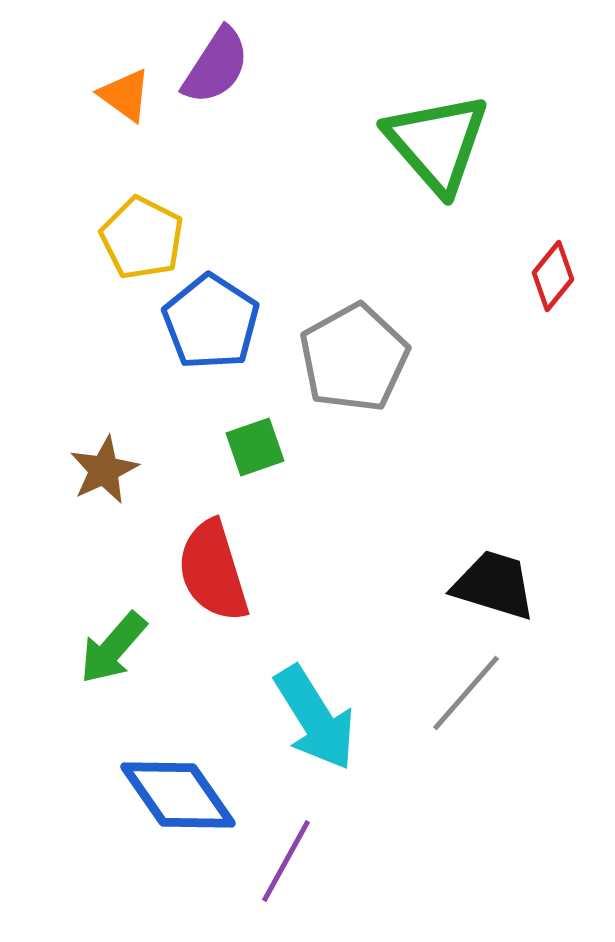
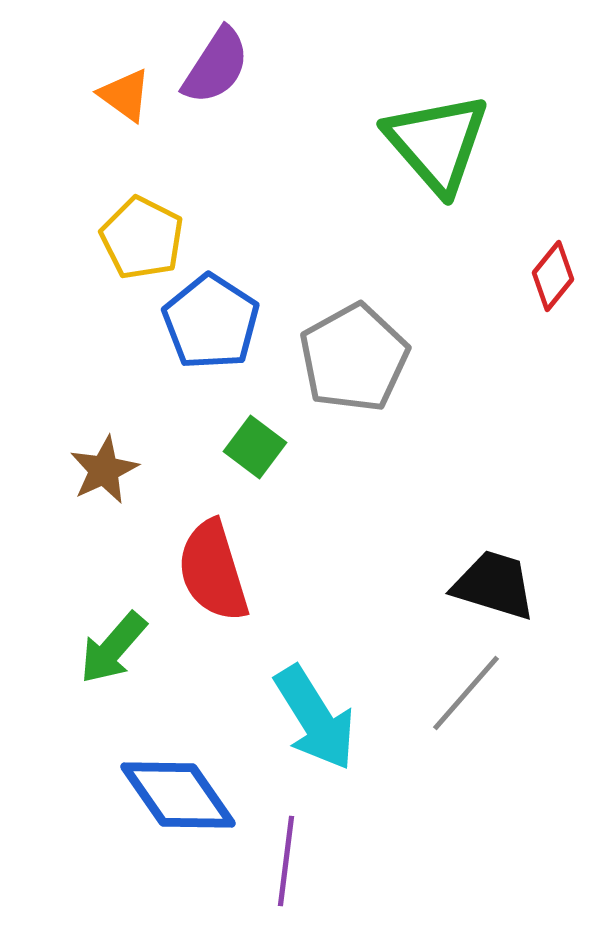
green square: rotated 34 degrees counterclockwise
purple line: rotated 22 degrees counterclockwise
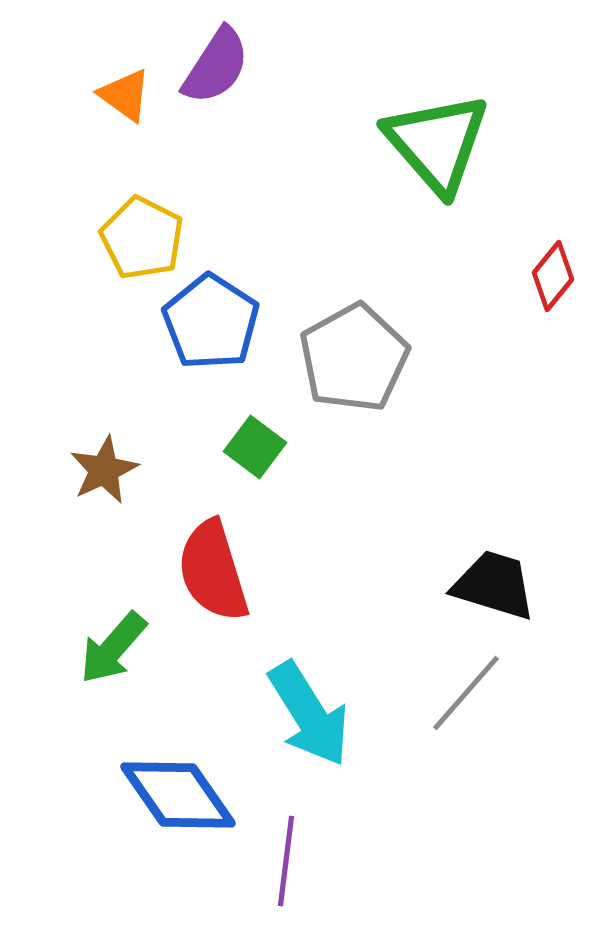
cyan arrow: moved 6 px left, 4 px up
